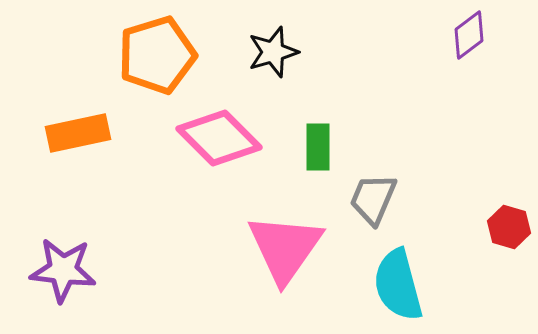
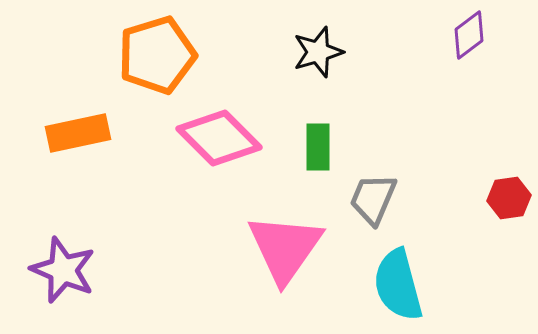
black star: moved 45 px right
red hexagon: moved 29 px up; rotated 24 degrees counterclockwise
purple star: rotated 16 degrees clockwise
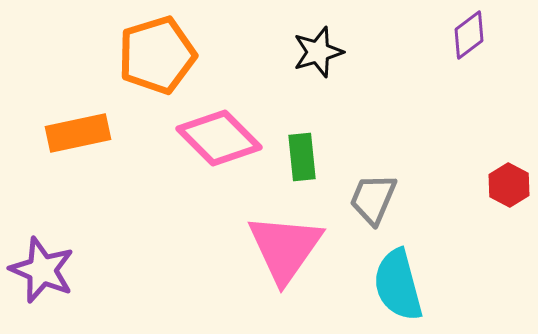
green rectangle: moved 16 px left, 10 px down; rotated 6 degrees counterclockwise
red hexagon: moved 13 px up; rotated 24 degrees counterclockwise
purple star: moved 21 px left
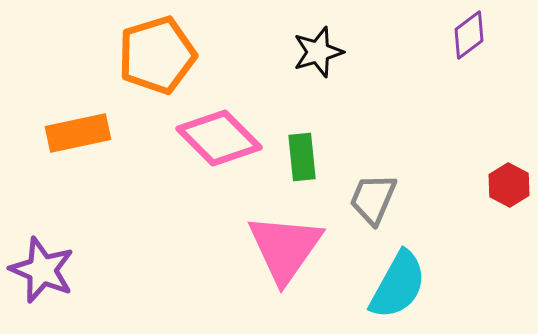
cyan semicircle: rotated 136 degrees counterclockwise
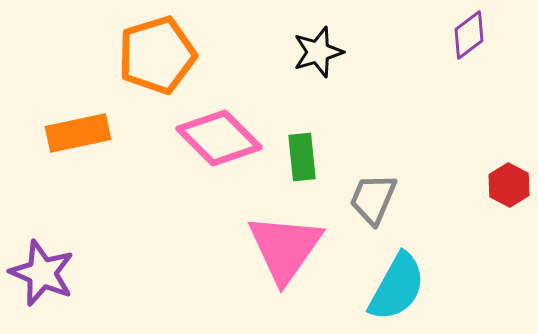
purple star: moved 3 px down
cyan semicircle: moved 1 px left, 2 px down
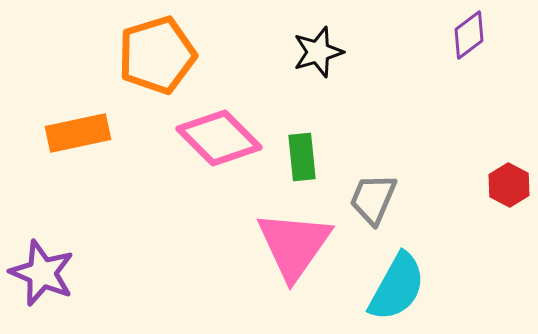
pink triangle: moved 9 px right, 3 px up
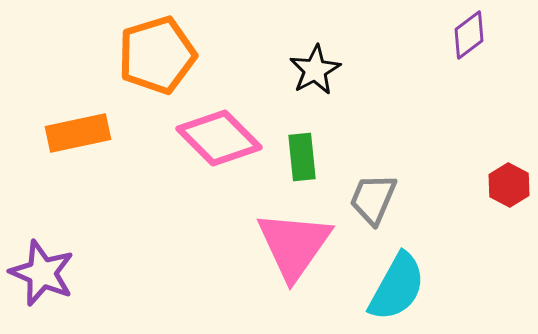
black star: moved 3 px left, 18 px down; rotated 12 degrees counterclockwise
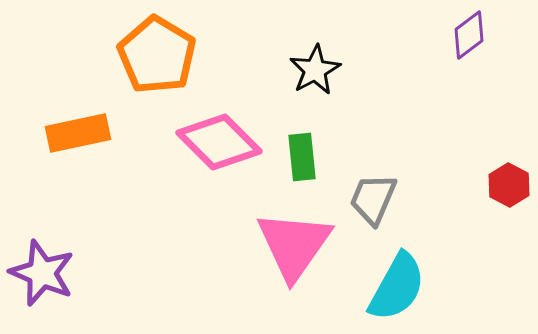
orange pentagon: rotated 24 degrees counterclockwise
pink diamond: moved 4 px down
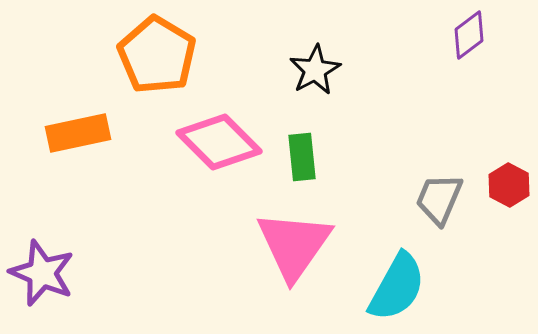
gray trapezoid: moved 66 px right
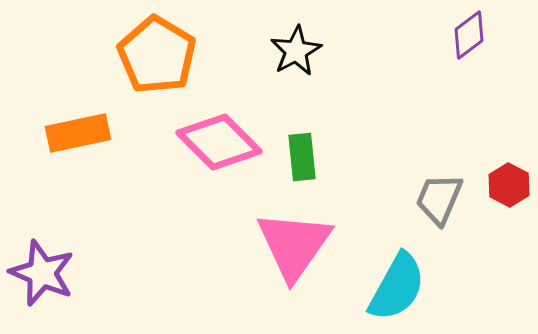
black star: moved 19 px left, 19 px up
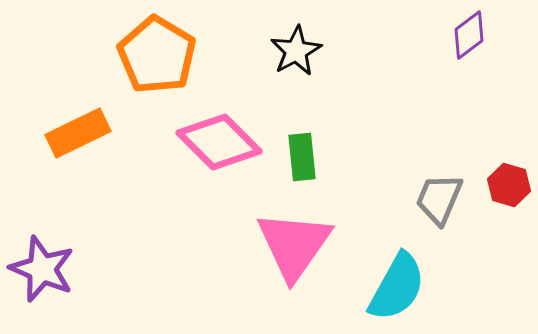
orange rectangle: rotated 14 degrees counterclockwise
red hexagon: rotated 12 degrees counterclockwise
purple star: moved 4 px up
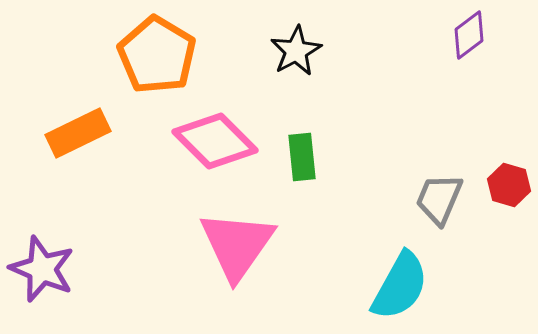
pink diamond: moved 4 px left, 1 px up
pink triangle: moved 57 px left
cyan semicircle: moved 3 px right, 1 px up
